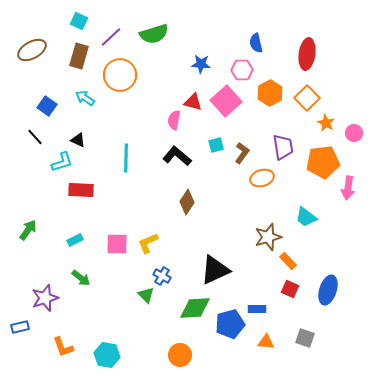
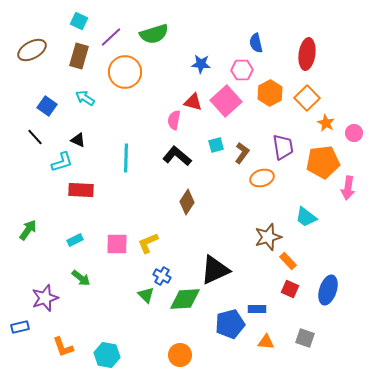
orange circle at (120, 75): moved 5 px right, 3 px up
green diamond at (195, 308): moved 10 px left, 9 px up
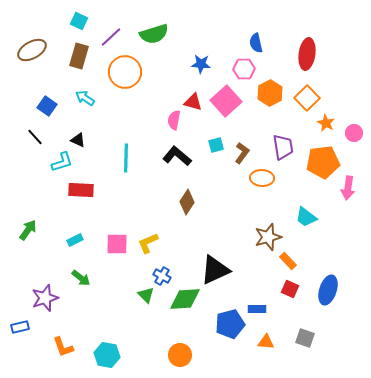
pink hexagon at (242, 70): moved 2 px right, 1 px up
orange ellipse at (262, 178): rotated 20 degrees clockwise
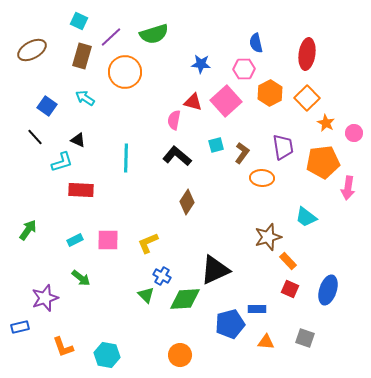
brown rectangle at (79, 56): moved 3 px right
pink square at (117, 244): moved 9 px left, 4 px up
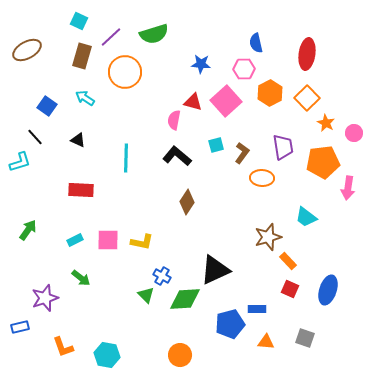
brown ellipse at (32, 50): moved 5 px left
cyan L-shape at (62, 162): moved 42 px left
yellow L-shape at (148, 243): moved 6 px left, 1 px up; rotated 145 degrees counterclockwise
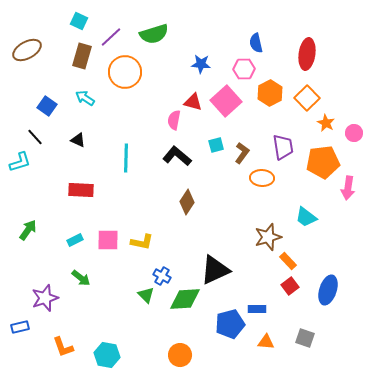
red square at (290, 289): moved 3 px up; rotated 30 degrees clockwise
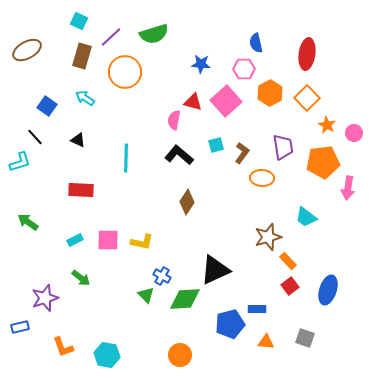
orange star at (326, 123): moved 1 px right, 2 px down
black L-shape at (177, 156): moved 2 px right, 1 px up
green arrow at (28, 230): moved 8 px up; rotated 90 degrees counterclockwise
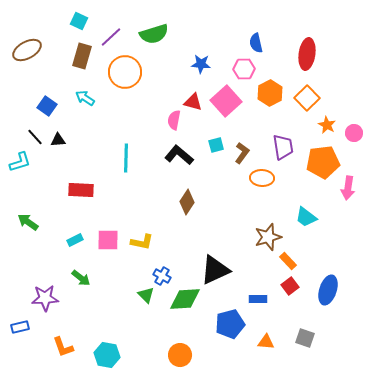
black triangle at (78, 140): moved 20 px left; rotated 28 degrees counterclockwise
purple star at (45, 298): rotated 16 degrees clockwise
blue rectangle at (257, 309): moved 1 px right, 10 px up
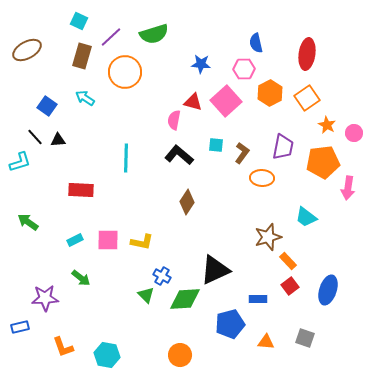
orange square at (307, 98): rotated 10 degrees clockwise
cyan square at (216, 145): rotated 21 degrees clockwise
purple trapezoid at (283, 147): rotated 20 degrees clockwise
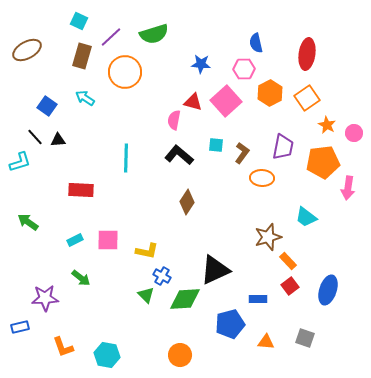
yellow L-shape at (142, 242): moved 5 px right, 9 px down
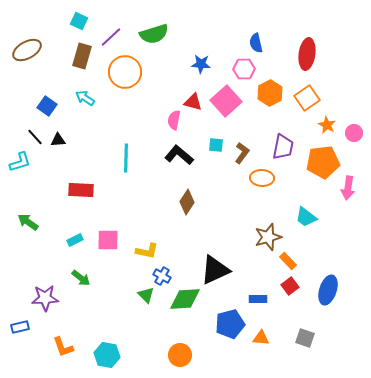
orange triangle at (266, 342): moved 5 px left, 4 px up
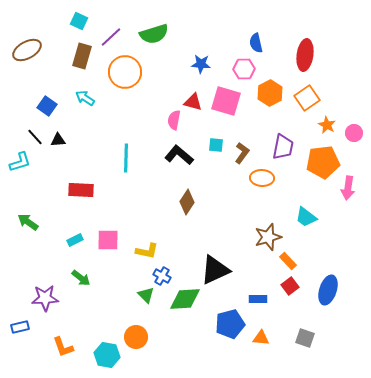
red ellipse at (307, 54): moved 2 px left, 1 px down
pink square at (226, 101): rotated 32 degrees counterclockwise
orange circle at (180, 355): moved 44 px left, 18 px up
